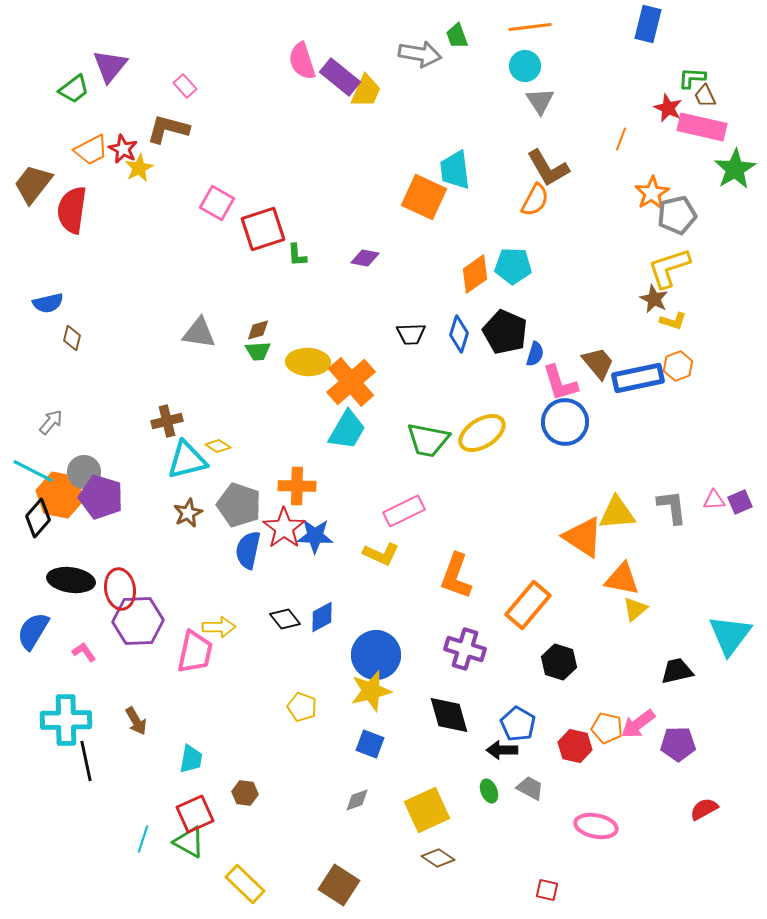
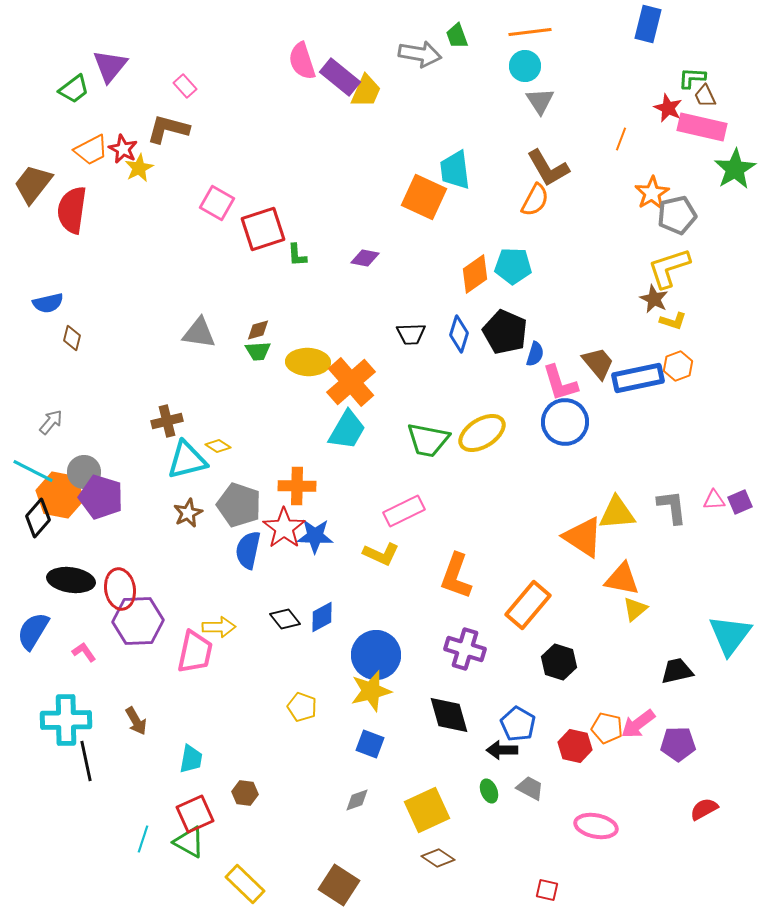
orange line at (530, 27): moved 5 px down
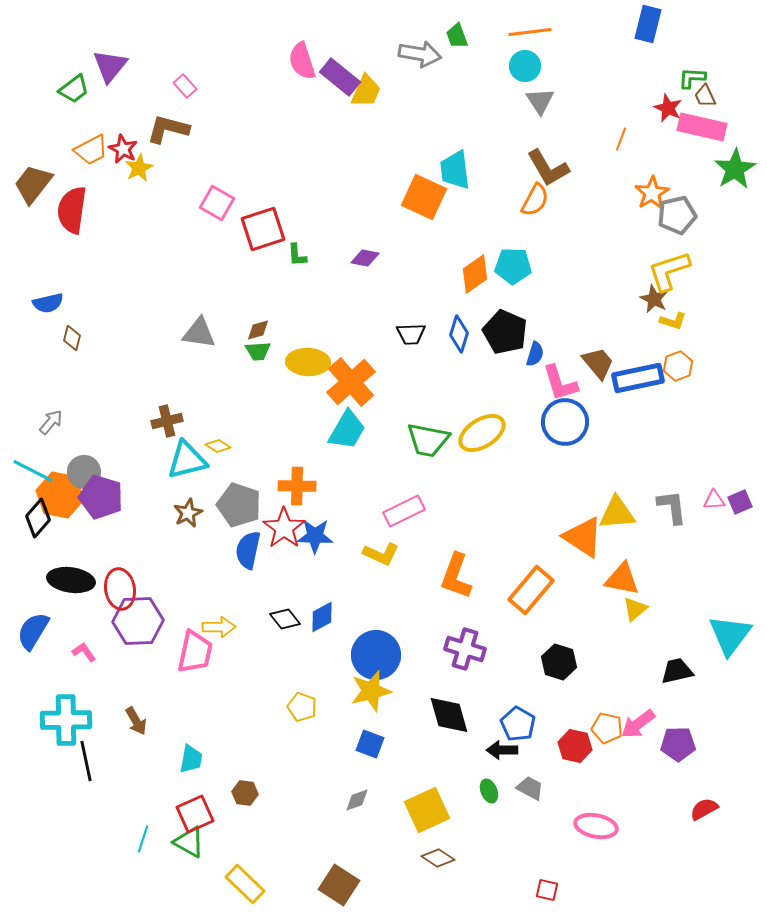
yellow L-shape at (669, 268): moved 3 px down
orange rectangle at (528, 605): moved 3 px right, 15 px up
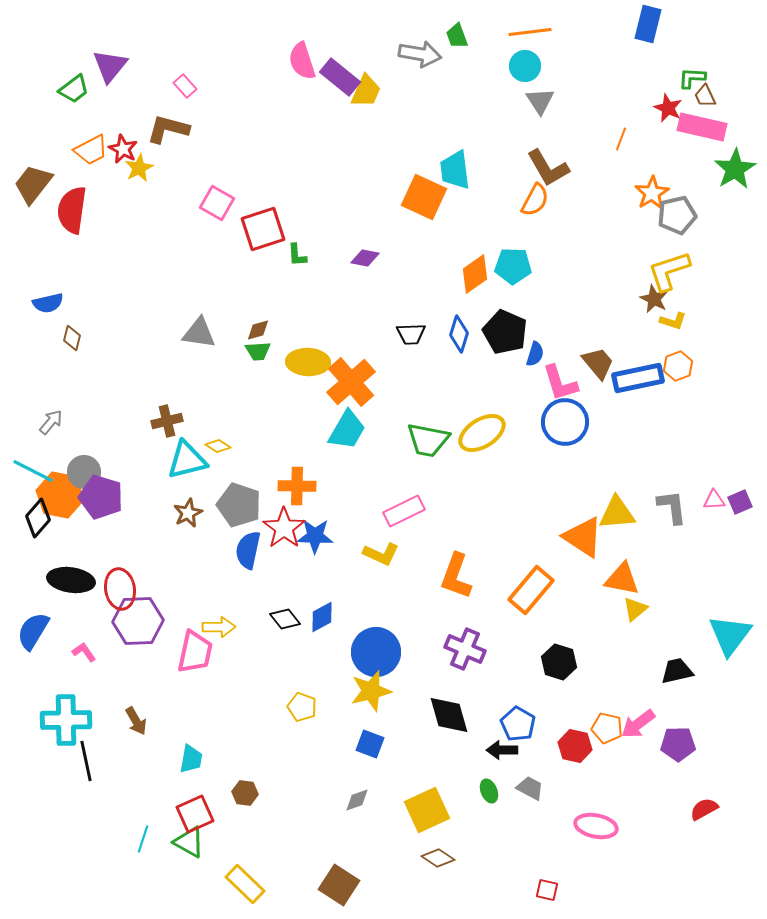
purple cross at (465, 649): rotated 6 degrees clockwise
blue circle at (376, 655): moved 3 px up
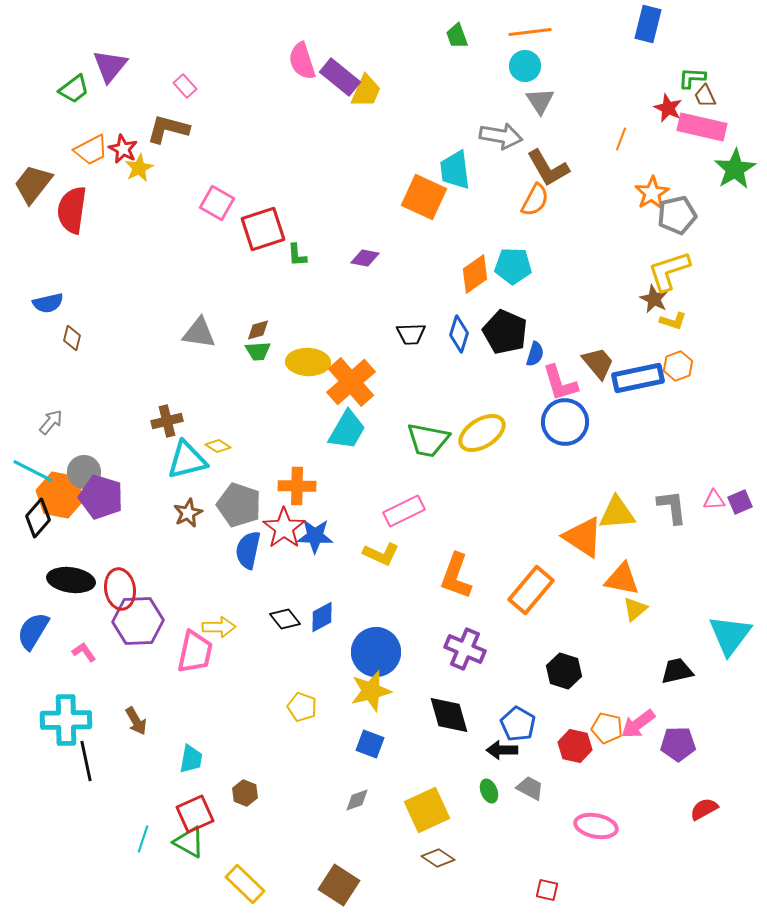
gray arrow at (420, 54): moved 81 px right, 82 px down
black hexagon at (559, 662): moved 5 px right, 9 px down
brown hexagon at (245, 793): rotated 15 degrees clockwise
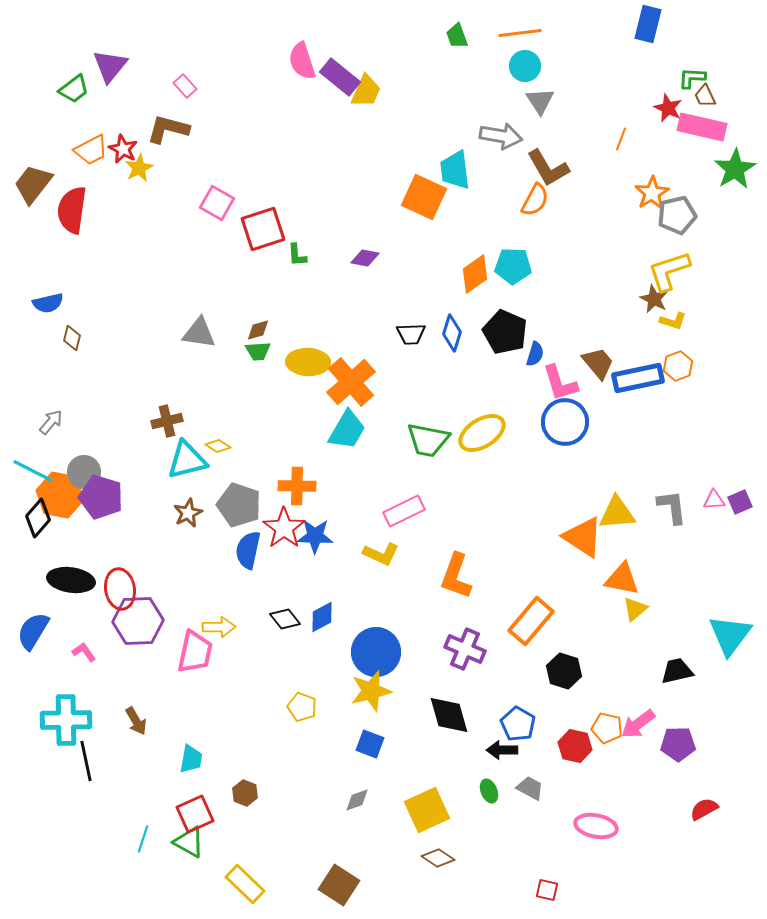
orange line at (530, 32): moved 10 px left, 1 px down
blue diamond at (459, 334): moved 7 px left, 1 px up
orange rectangle at (531, 590): moved 31 px down
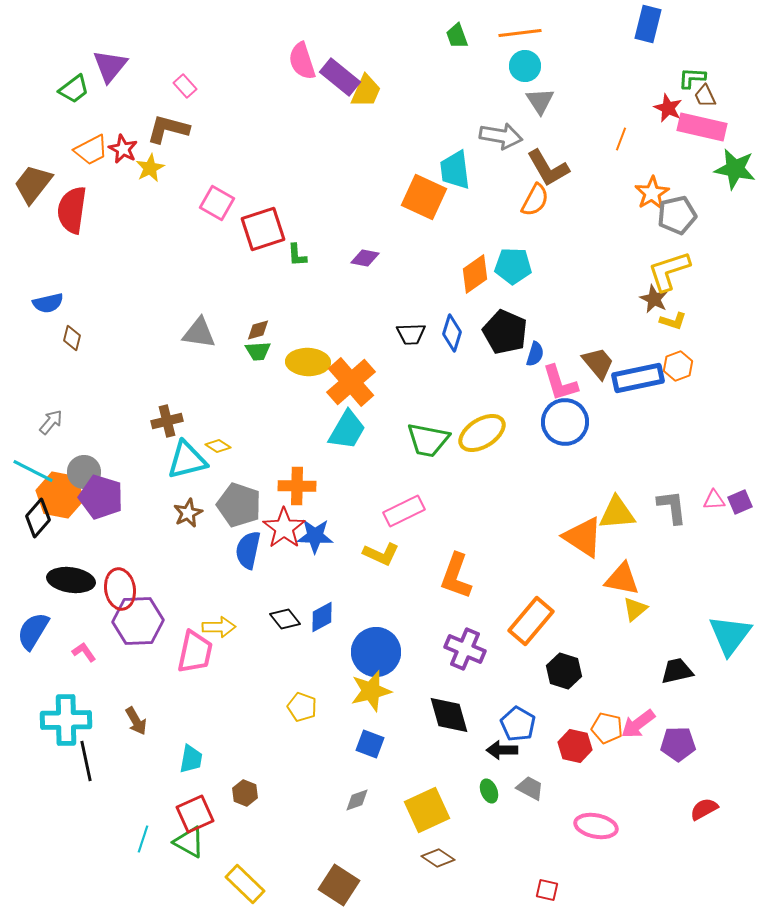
yellow star at (139, 168): moved 11 px right
green star at (735, 169): rotated 30 degrees counterclockwise
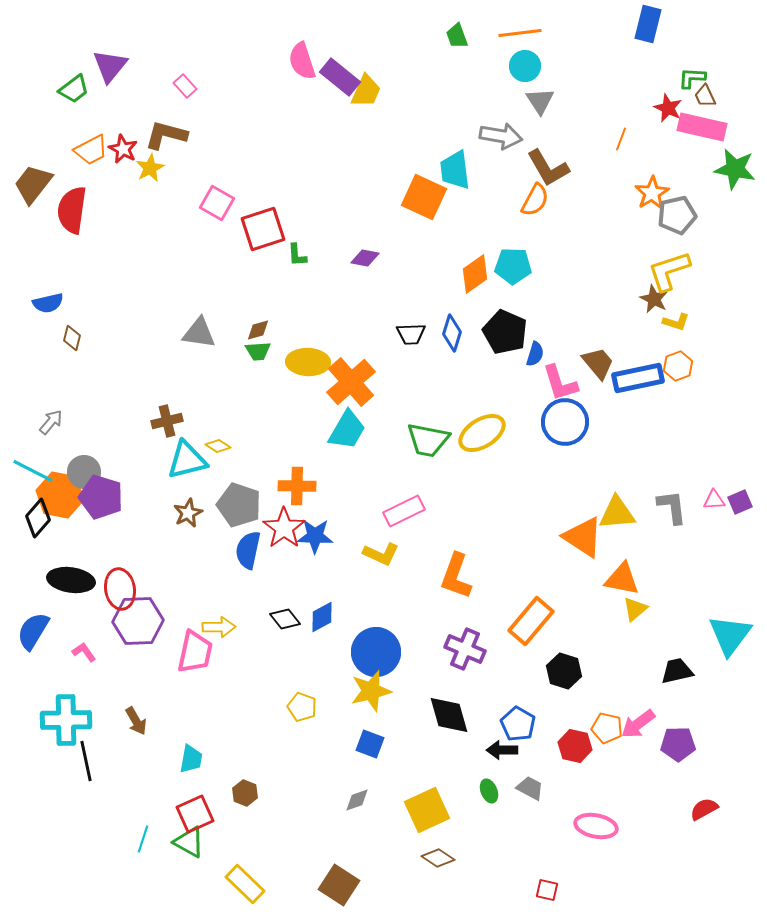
brown L-shape at (168, 129): moved 2 px left, 6 px down
yellow L-shape at (673, 321): moved 3 px right, 1 px down
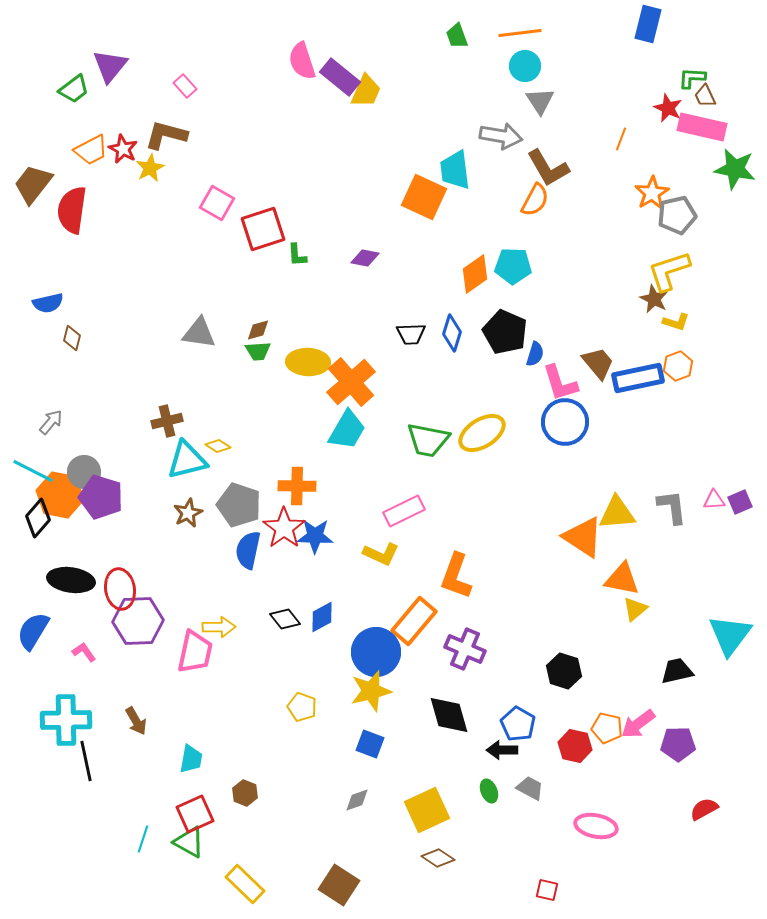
orange rectangle at (531, 621): moved 117 px left
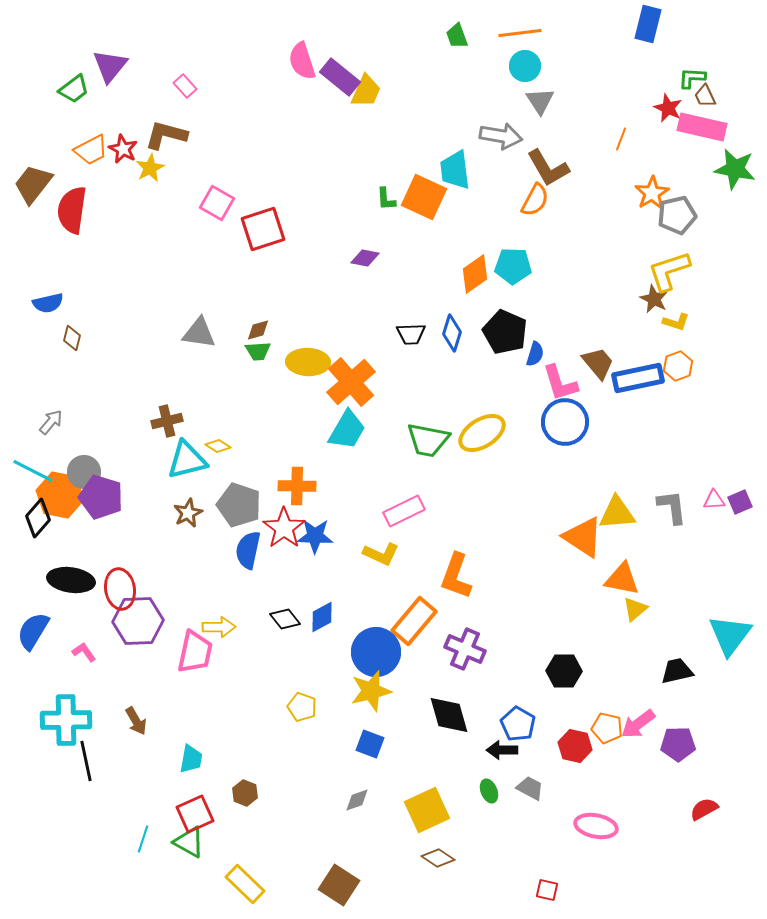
green L-shape at (297, 255): moved 89 px right, 56 px up
black hexagon at (564, 671): rotated 16 degrees counterclockwise
